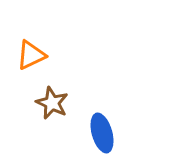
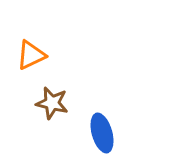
brown star: rotated 12 degrees counterclockwise
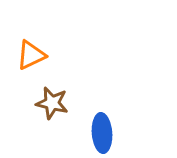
blue ellipse: rotated 12 degrees clockwise
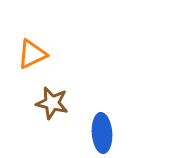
orange triangle: moved 1 px right, 1 px up
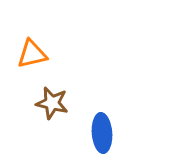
orange triangle: rotated 12 degrees clockwise
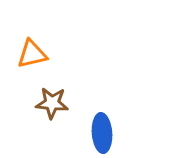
brown star: rotated 8 degrees counterclockwise
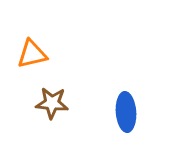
blue ellipse: moved 24 px right, 21 px up
